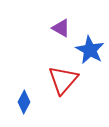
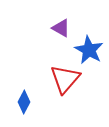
blue star: moved 1 px left
red triangle: moved 2 px right, 1 px up
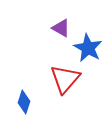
blue star: moved 1 px left, 2 px up
blue diamond: rotated 10 degrees counterclockwise
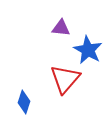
purple triangle: rotated 24 degrees counterclockwise
blue star: moved 2 px down
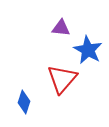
red triangle: moved 3 px left
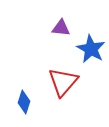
blue star: moved 3 px right, 1 px up
red triangle: moved 1 px right, 3 px down
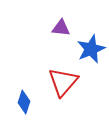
blue star: rotated 20 degrees clockwise
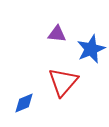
purple triangle: moved 4 px left, 6 px down
blue diamond: moved 1 px down; rotated 50 degrees clockwise
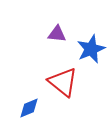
red triangle: rotated 32 degrees counterclockwise
blue diamond: moved 5 px right, 5 px down
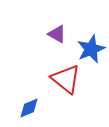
purple triangle: rotated 24 degrees clockwise
red triangle: moved 3 px right, 3 px up
